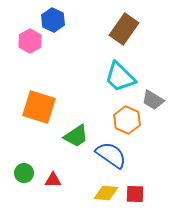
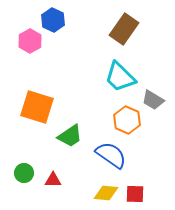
orange square: moved 2 px left
green trapezoid: moved 6 px left
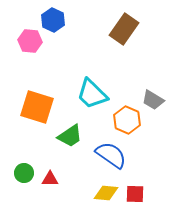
pink hexagon: rotated 25 degrees counterclockwise
cyan trapezoid: moved 28 px left, 17 px down
red triangle: moved 3 px left, 1 px up
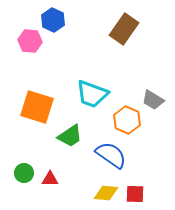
cyan trapezoid: rotated 24 degrees counterclockwise
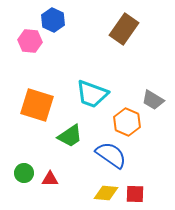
orange square: moved 2 px up
orange hexagon: moved 2 px down
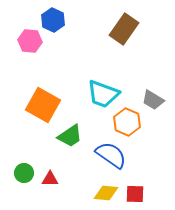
cyan trapezoid: moved 11 px right
orange square: moved 6 px right; rotated 12 degrees clockwise
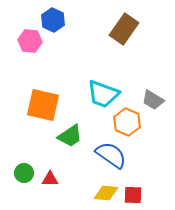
orange square: rotated 16 degrees counterclockwise
red square: moved 2 px left, 1 px down
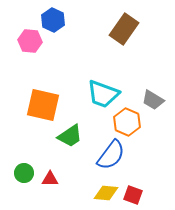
blue semicircle: rotated 92 degrees clockwise
red square: rotated 18 degrees clockwise
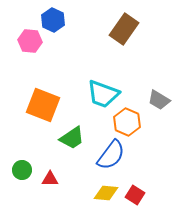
gray trapezoid: moved 6 px right
orange square: rotated 8 degrees clockwise
green trapezoid: moved 2 px right, 2 px down
green circle: moved 2 px left, 3 px up
red square: moved 2 px right; rotated 12 degrees clockwise
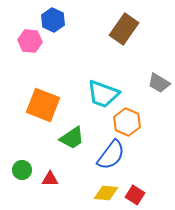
gray trapezoid: moved 17 px up
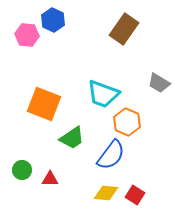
pink hexagon: moved 3 px left, 6 px up
orange square: moved 1 px right, 1 px up
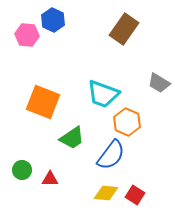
orange square: moved 1 px left, 2 px up
